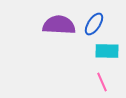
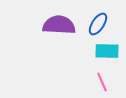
blue ellipse: moved 4 px right
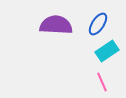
purple semicircle: moved 3 px left
cyan rectangle: rotated 35 degrees counterclockwise
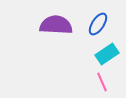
cyan rectangle: moved 3 px down
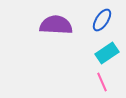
blue ellipse: moved 4 px right, 4 px up
cyan rectangle: moved 1 px up
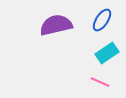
purple semicircle: rotated 16 degrees counterclockwise
pink line: moved 2 px left; rotated 42 degrees counterclockwise
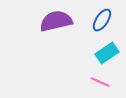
purple semicircle: moved 4 px up
